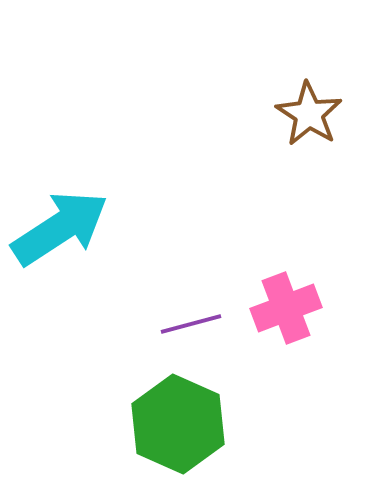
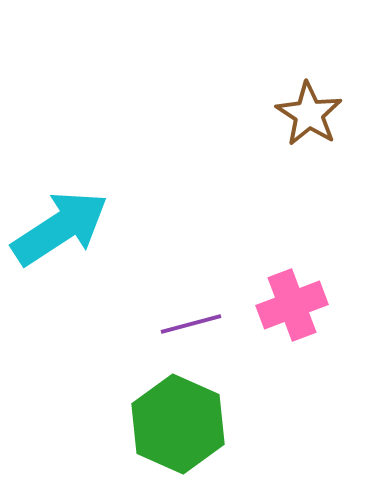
pink cross: moved 6 px right, 3 px up
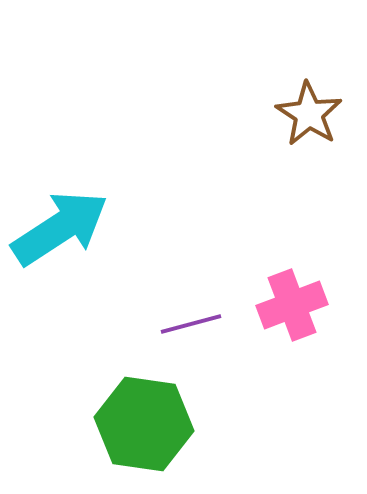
green hexagon: moved 34 px left; rotated 16 degrees counterclockwise
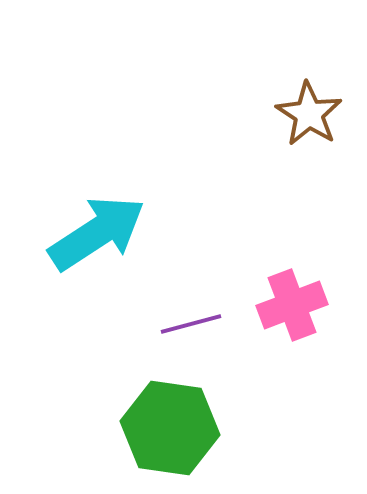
cyan arrow: moved 37 px right, 5 px down
green hexagon: moved 26 px right, 4 px down
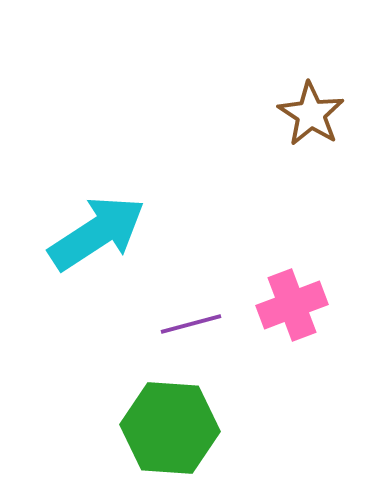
brown star: moved 2 px right
green hexagon: rotated 4 degrees counterclockwise
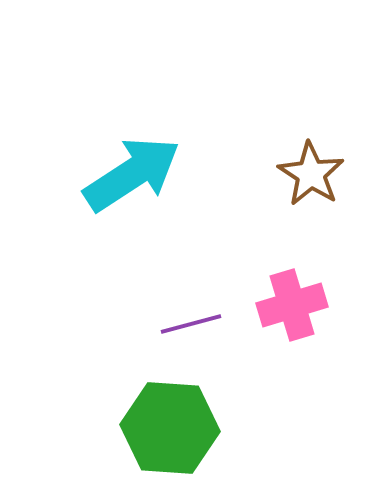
brown star: moved 60 px down
cyan arrow: moved 35 px right, 59 px up
pink cross: rotated 4 degrees clockwise
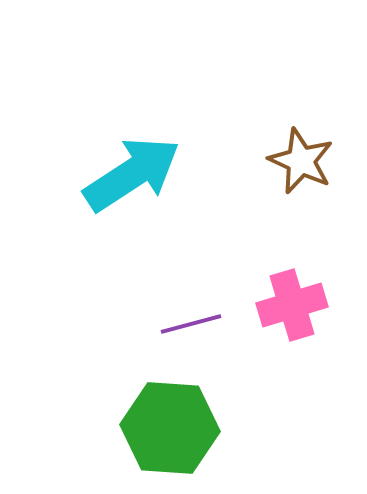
brown star: moved 10 px left, 13 px up; rotated 8 degrees counterclockwise
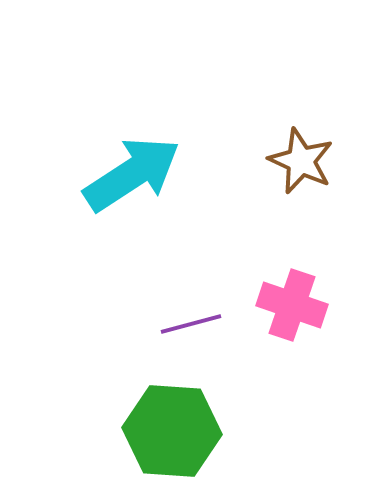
pink cross: rotated 36 degrees clockwise
green hexagon: moved 2 px right, 3 px down
